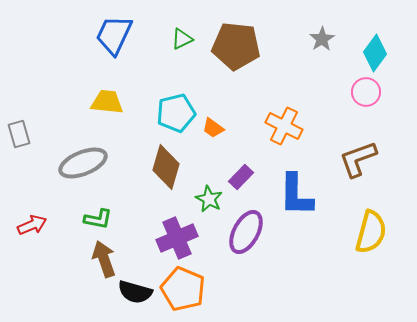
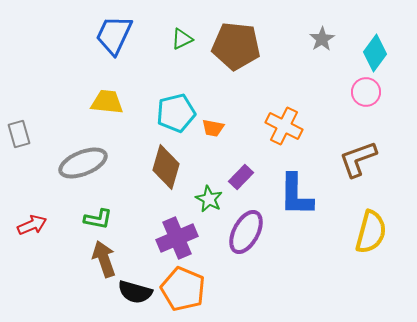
orange trapezoid: rotated 25 degrees counterclockwise
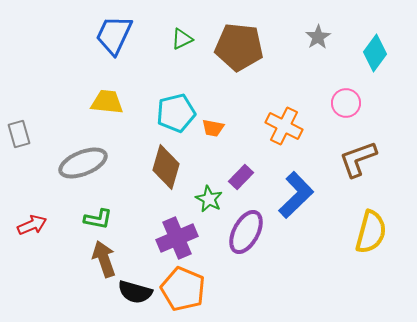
gray star: moved 4 px left, 2 px up
brown pentagon: moved 3 px right, 1 px down
pink circle: moved 20 px left, 11 px down
blue L-shape: rotated 135 degrees counterclockwise
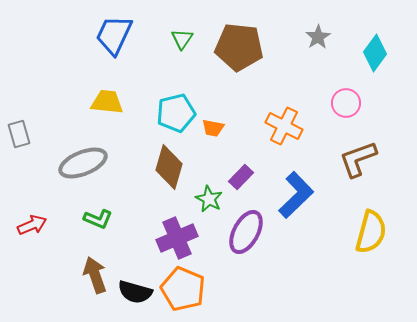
green triangle: rotated 30 degrees counterclockwise
brown diamond: moved 3 px right
green L-shape: rotated 12 degrees clockwise
brown arrow: moved 9 px left, 16 px down
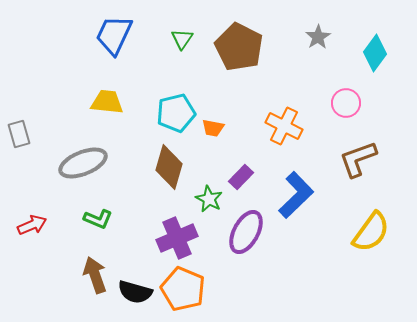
brown pentagon: rotated 21 degrees clockwise
yellow semicircle: rotated 21 degrees clockwise
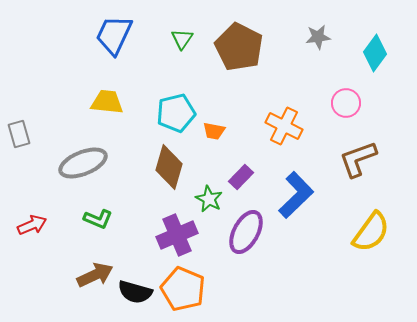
gray star: rotated 25 degrees clockwise
orange trapezoid: moved 1 px right, 3 px down
purple cross: moved 3 px up
brown arrow: rotated 84 degrees clockwise
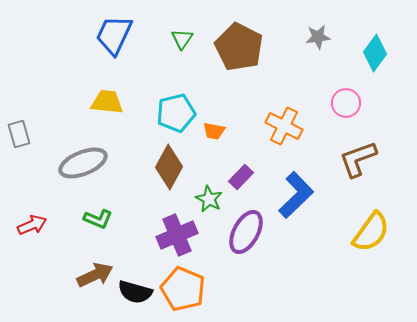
brown diamond: rotated 12 degrees clockwise
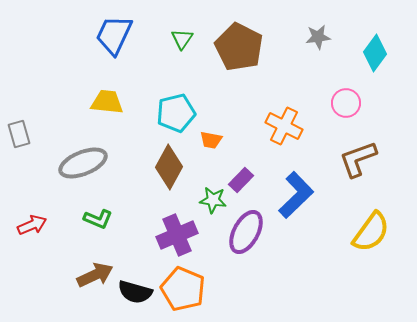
orange trapezoid: moved 3 px left, 9 px down
purple rectangle: moved 3 px down
green star: moved 4 px right, 1 px down; rotated 20 degrees counterclockwise
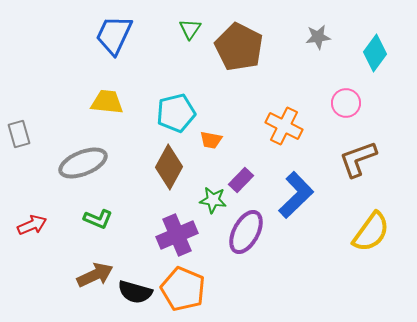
green triangle: moved 8 px right, 10 px up
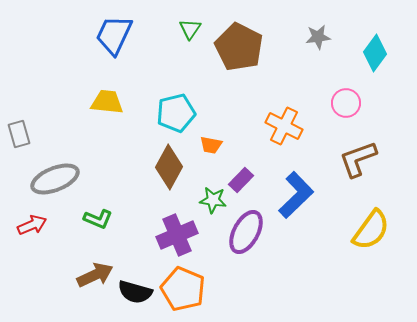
orange trapezoid: moved 5 px down
gray ellipse: moved 28 px left, 16 px down
yellow semicircle: moved 2 px up
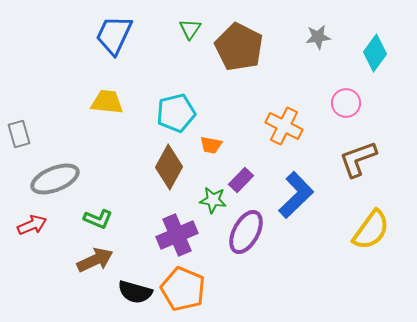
brown arrow: moved 15 px up
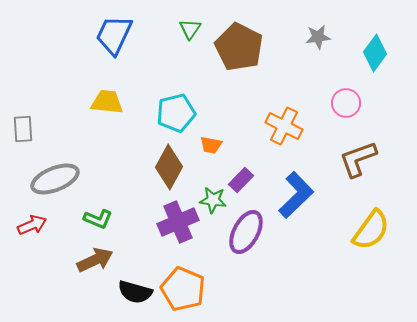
gray rectangle: moved 4 px right, 5 px up; rotated 12 degrees clockwise
purple cross: moved 1 px right, 13 px up
